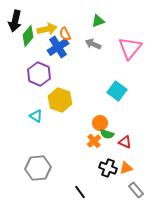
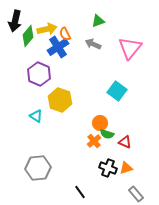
gray rectangle: moved 4 px down
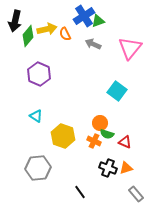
blue cross: moved 26 px right, 31 px up
yellow hexagon: moved 3 px right, 36 px down
orange cross: rotated 24 degrees counterclockwise
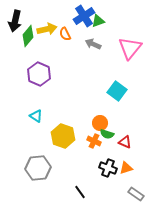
gray rectangle: rotated 14 degrees counterclockwise
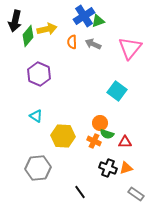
orange semicircle: moved 7 px right, 8 px down; rotated 24 degrees clockwise
yellow hexagon: rotated 15 degrees counterclockwise
red triangle: rotated 24 degrees counterclockwise
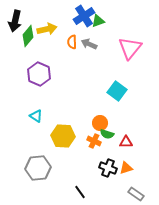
gray arrow: moved 4 px left
red triangle: moved 1 px right
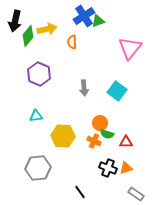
gray arrow: moved 5 px left, 44 px down; rotated 119 degrees counterclockwise
cyan triangle: rotated 40 degrees counterclockwise
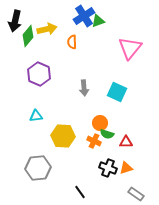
cyan square: moved 1 px down; rotated 12 degrees counterclockwise
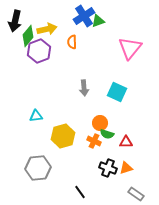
purple hexagon: moved 23 px up; rotated 15 degrees clockwise
yellow hexagon: rotated 20 degrees counterclockwise
